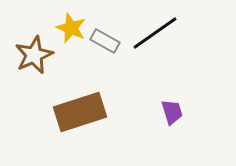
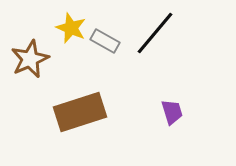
black line: rotated 15 degrees counterclockwise
brown star: moved 4 px left, 4 px down
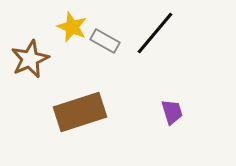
yellow star: moved 1 px right, 1 px up
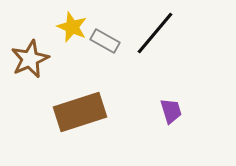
purple trapezoid: moved 1 px left, 1 px up
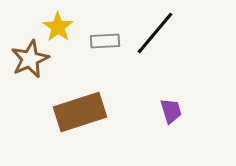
yellow star: moved 14 px left; rotated 12 degrees clockwise
gray rectangle: rotated 32 degrees counterclockwise
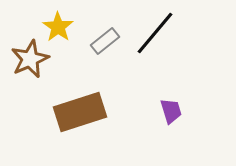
gray rectangle: rotated 36 degrees counterclockwise
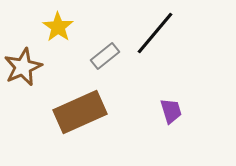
gray rectangle: moved 15 px down
brown star: moved 7 px left, 8 px down
brown rectangle: rotated 6 degrees counterclockwise
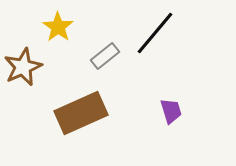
brown rectangle: moved 1 px right, 1 px down
